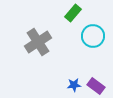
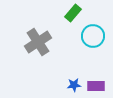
purple rectangle: rotated 36 degrees counterclockwise
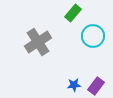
purple rectangle: rotated 54 degrees counterclockwise
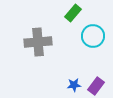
gray cross: rotated 28 degrees clockwise
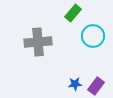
blue star: moved 1 px right, 1 px up
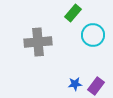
cyan circle: moved 1 px up
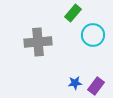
blue star: moved 1 px up
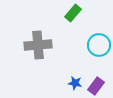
cyan circle: moved 6 px right, 10 px down
gray cross: moved 3 px down
blue star: rotated 16 degrees clockwise
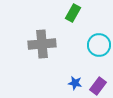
green rectangle: rotated 12 degrees counterclockwise
gray cross: moved 4 px right, 1 px up
purple rectangle: moved 2 px right
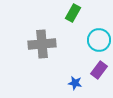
cyan circle: moved 5 px up
purple rectangle: moved 1 px right, 16 px up
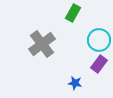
gray cross: rotated 32 degrees counterclockwise
purple rectangle: moved 6 px up
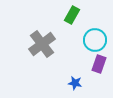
green rectangle: moved 1 px left, 2 px down
cyan circle: moved 4 px left
purple rectangle: rotated 18 degrees counterclockwise
